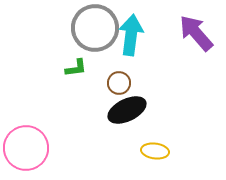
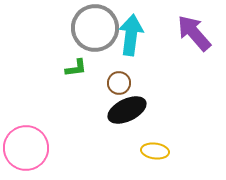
purple arrow: moved 2 px left
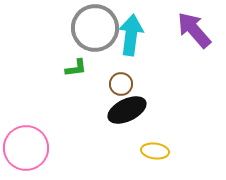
purple arrow: moved 3 px up
brown circle: moved 2 px right, 1 px down
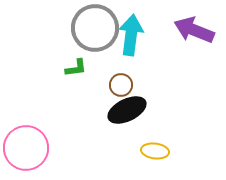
purple arrow: rotated 27 degrees counterclockwise
brown circle: moved 1 px down
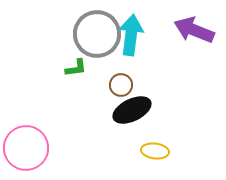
gray circle: moved 2 px right, 6 px down
black ellipse: moved 5 px right
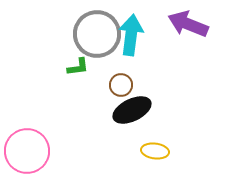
purple arrow: moved 6 px left, 6 px up
green L-shape: moved 2 px right, 1 px up
pink circle: moved 1 px right, 3 px down
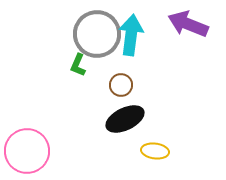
green L-shape: moved 2 px up; rotated 120 degrees clockwise
black ellipse: moved 7 px left, 9 px down
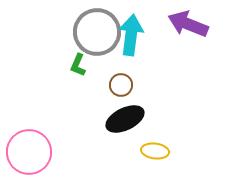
gray circle: moved 2 px up
pink circle: moved 2 px right, 1 px down
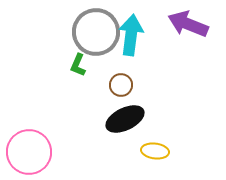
gray circle: moved 1 px left
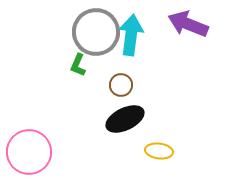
yellow ellipse: moved 4 px right
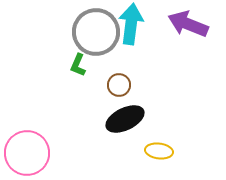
cyan arrow: moved 11 px up
brown circle: moved 2 px left
pink circle: moved 2 px left, 1 px down
